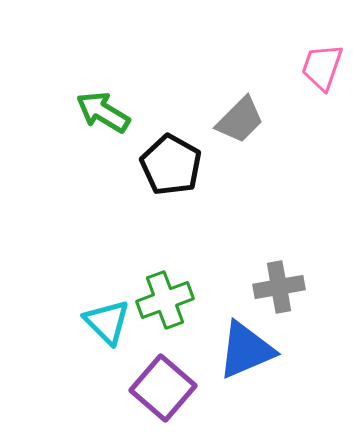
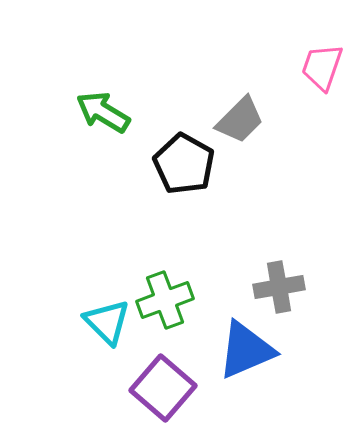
black pentagon: moved 13 px right, 1 px up
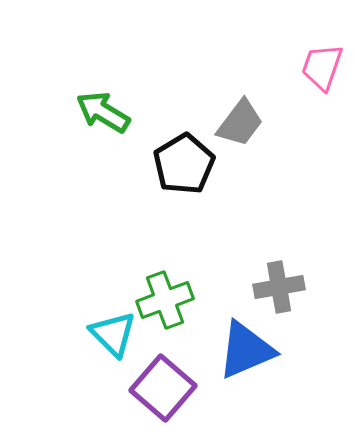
gray trapezoid: moved 3 px down; rotated 8 degrees counterclockwise
black pentagon: rotated 12 degrees clockwise
cyan triangle: moved 6 px right, 12 px down
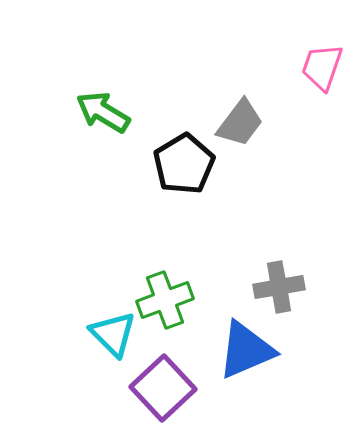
purple square: rotated 6 degrees clockwise
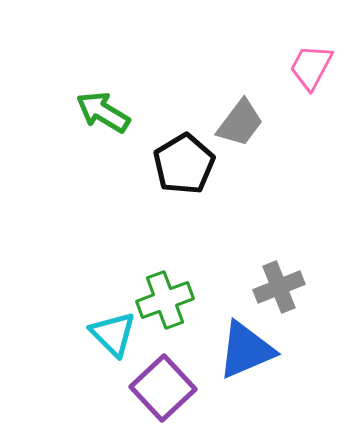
pink trapezoid: moved 11 px left; rotated 9 degrees clockwise
gray cross: rotated 12 degrees counterclockwise
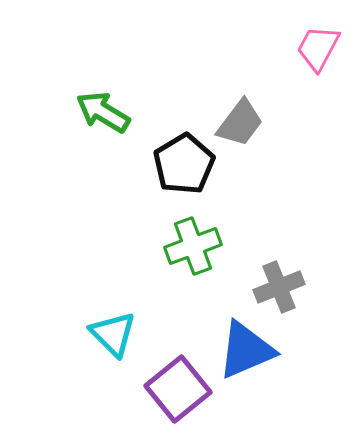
pink trapezoid: moved 7 px right, 19 px up
green cross: moved 28 px right, 54 px up
purple square: moved 15 px right, 1 px down; rotated 4 degrees clockwise
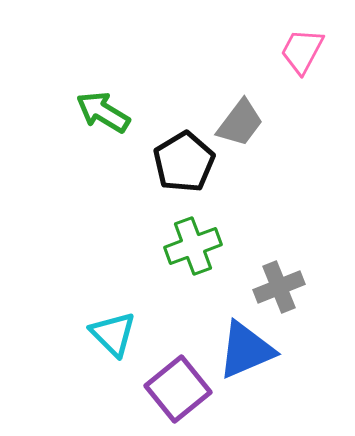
pink trapezoid: moved 16 px left, 3 px down
black pentagon: moved 2 px up
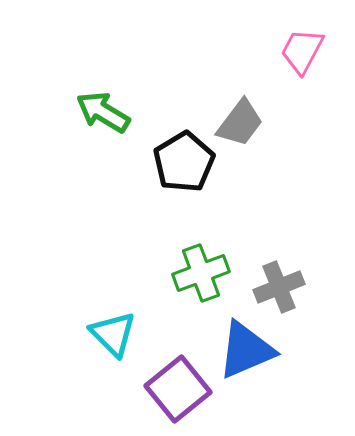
green cross: moved 8 px right, 27 px down
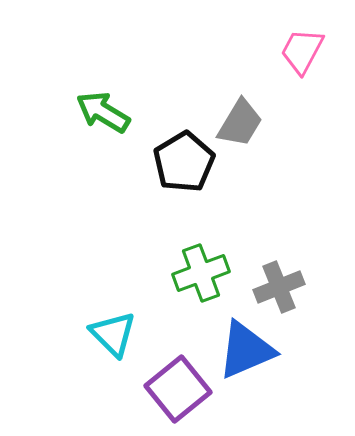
gray trapezoid: rotated 6 degrees counterclockwise
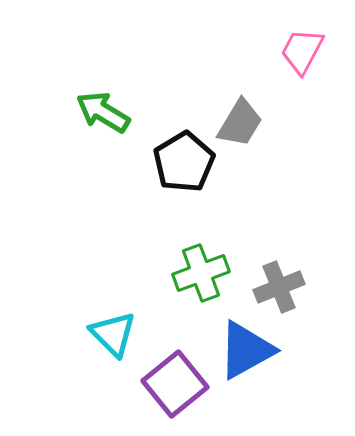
blue triangle: rotated 6 degrees counterclockwise
purple square: moved 3 px left, 5 px up
